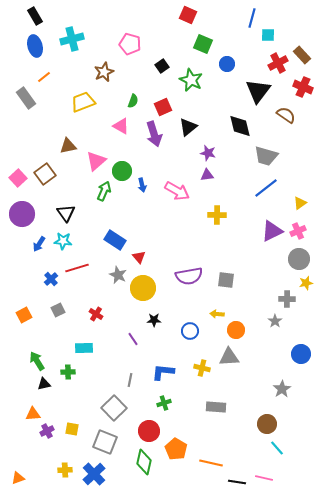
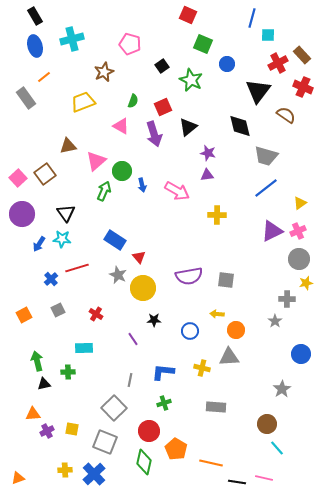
cyan star at (63, 241): moved 1 px left, 2 px up
green arrow at (37, 361): rotated 18 degrees clockwise
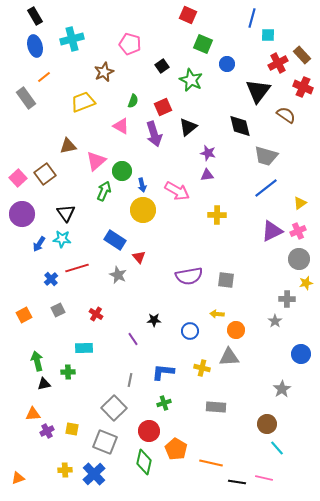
yellow circle at (143, 288): moved 78 px up
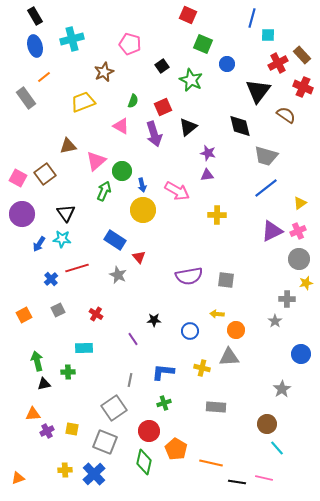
pink square at (18, 178): rotated 18 degrees counterclockwise
gray square at (114, 408): rotated 10 degrees clockwise
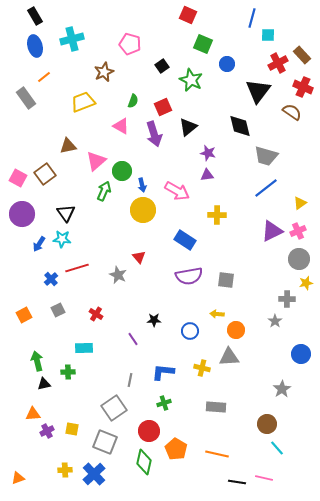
brown semicircle at (286, 115): moved 6 px right, 3 px up
blue rectangle at (115, 240): moved 70 px right
orange line at (211, 463): moved 6 px right, 9 px up
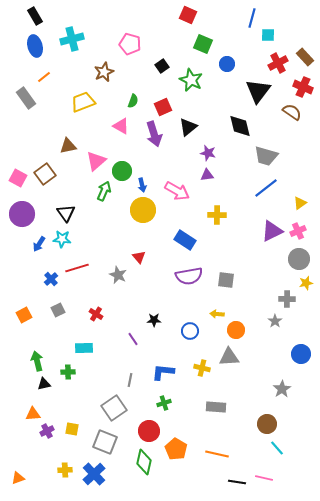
brown rectangle at (302, 55): moved 3 px right, 2 px down
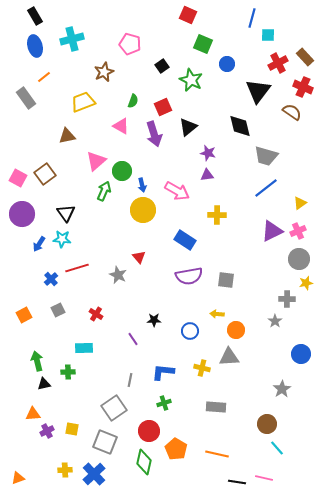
brown triangle at (68, 146): moved 1 px left, 10 px up
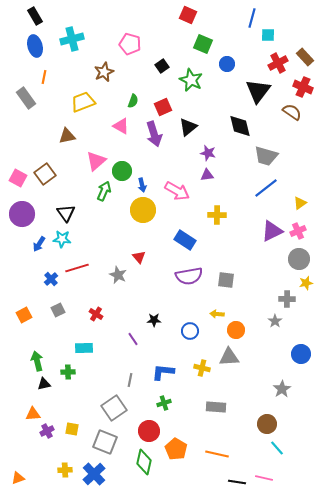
orange line at (44, 77): rotated 40 degrees counterclockwise
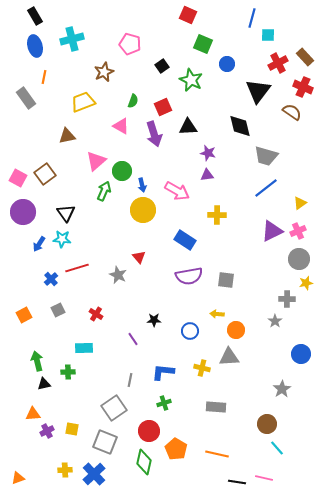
black triangle at (188, 127): rotated 36 degrees clockwise
purple circle at (22, 214): moved 1 px right, 2 px up
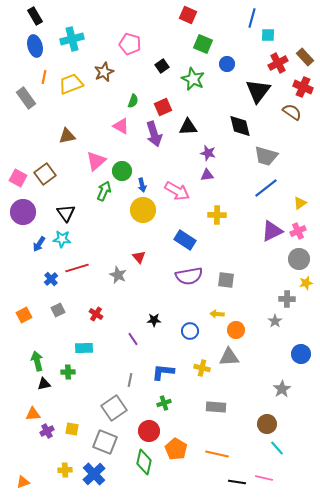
green star at (191, 80): moved 2 px right, 1 px up
yellow trapezoid at (83, 102): moved 12 px left, 18 px up
orange triangle at (18, 478): moved 5 px right, 4 px down
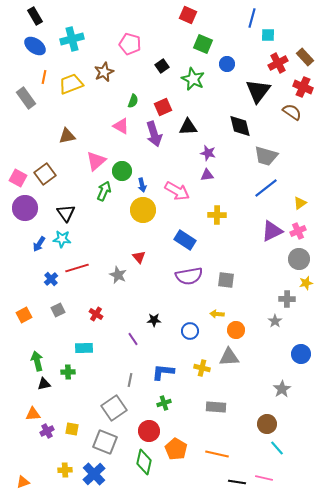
blue ellipse at (35, 46): rotated 40 degrees counterclockwise
purple circle at (23, 212): moved 2 px right, 4 px up
